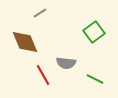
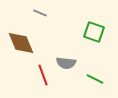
gray line: rotated 56 degrees clockwise
green square: rotated 35 degrees counterclockwise
brown diamond: moved 4 px left, 1 px down
red line: rotated 10 degrees clockwise
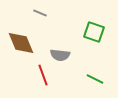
gray semicircle: moved 6 px left, 8 px up
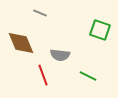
green square: moved 6 px right, 2 px up
green line: moved 7 px left, 3 px up
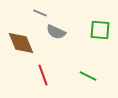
green square: rotated 15 degrees counterclockwise
gray semicircle: moved 4 px left, 23 px up; rotated 18 degrees clockwise
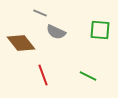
brown diamond: rotated 16 degrees counterclockwise
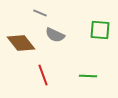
gray semicircle: moved 1 px left, 3 px down
green line: rotated 24 degrees counterclockwise
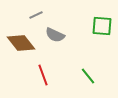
gray line: moved 4 px left, 2 px down; rotated 48 degrees counterclockwise
green square: moved 2 px right, 4 px up
green line: rotated 48 degrees clockwise
